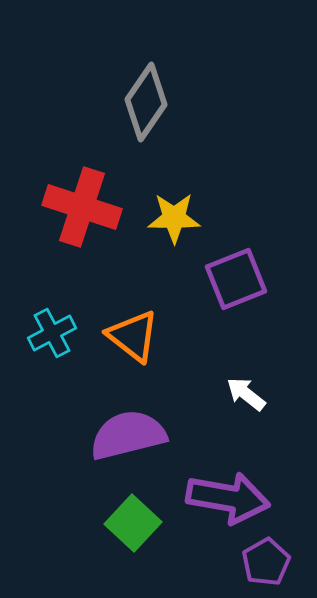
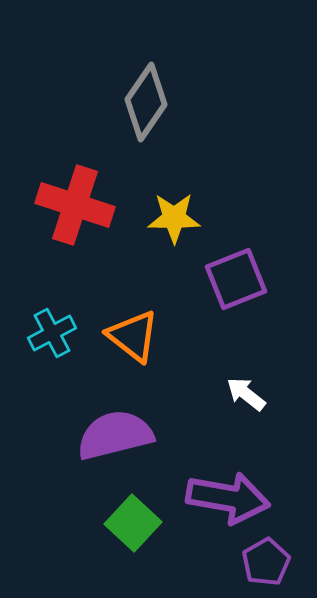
red cross: moved 7 px left, 2 px up
purple semicircle: moved 13 px left
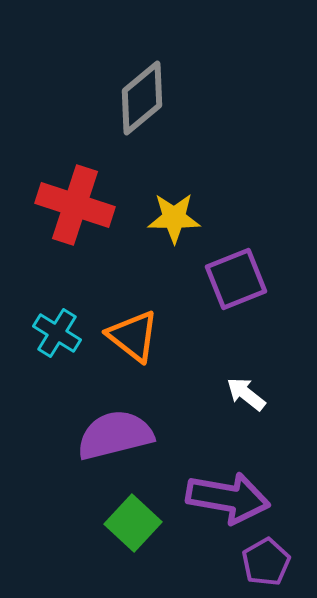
gray diamond: moved 4 px left, 4 px up; rotated 16 degrees clockwise
cyan cross: moved 5 px right; rotated 30 degrees counterclockwise
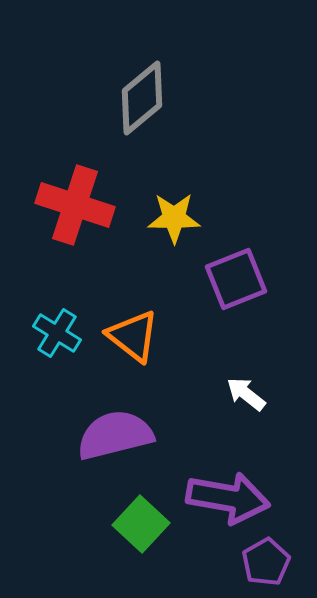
green square: moved 8 px right, 1 px down
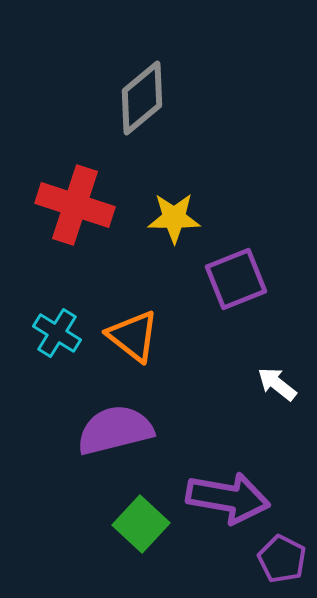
white arrow: moved 31 px right, 10 px up
purple semicircle: moved 5 px up
purple pentagon: moved 16 px right, 3 px up; rotated 15 degrees counterclockwise
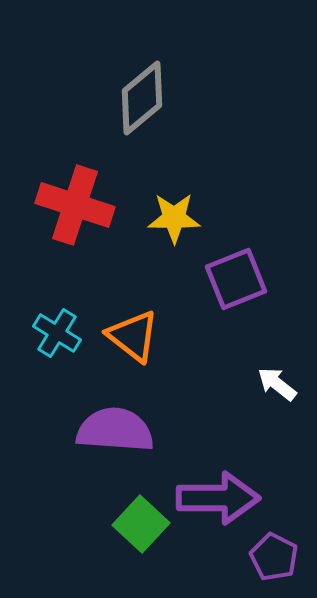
purple semicircle: rotated 18 degrees clockwise
purple arrow: moved 10 px left; rotated 10 degrees counterclockwise
purple pentagon: moved 8 px left, 2 px up
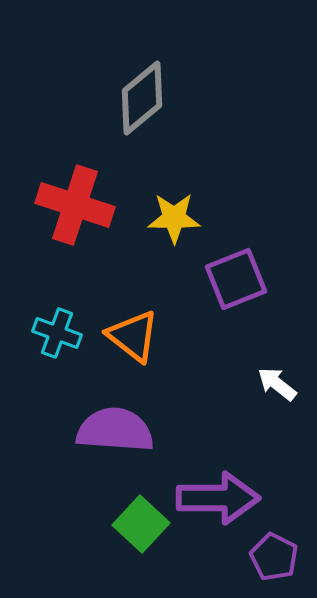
cyan cross: rotated 12 degrees counterclockwise
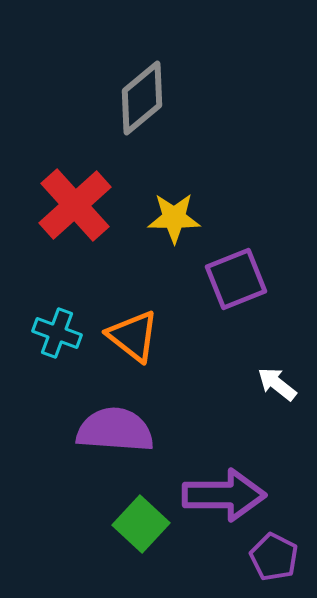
red cross: rotated 30 degrees clockwise
purple arrow: moved 6 px right, 3 px up
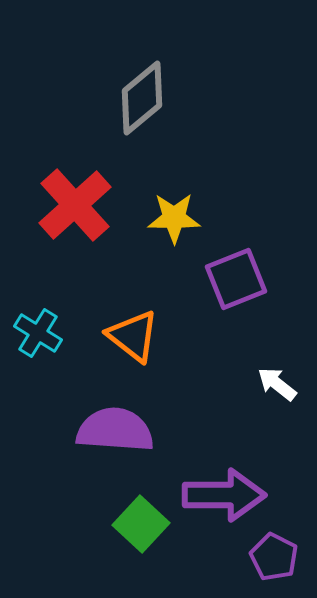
cyan cross: moved 19 px left; rotated 12 degrees clockwise
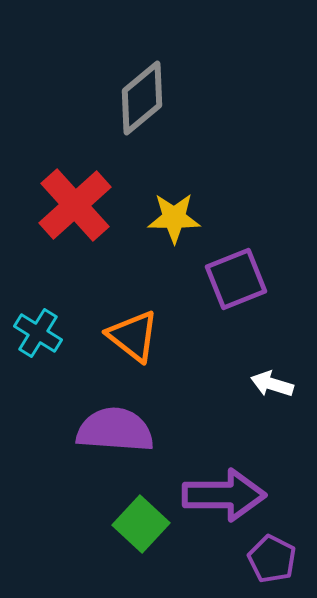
white arrow: moved 5 px left; rotated 21 degrees counterclockwise
purple pentagon: moved 2 px left, 2 px down
